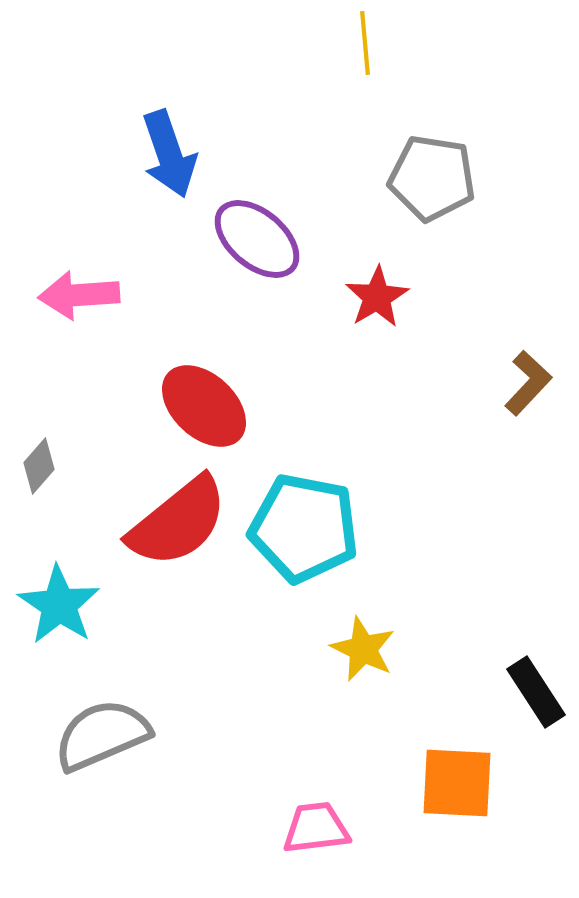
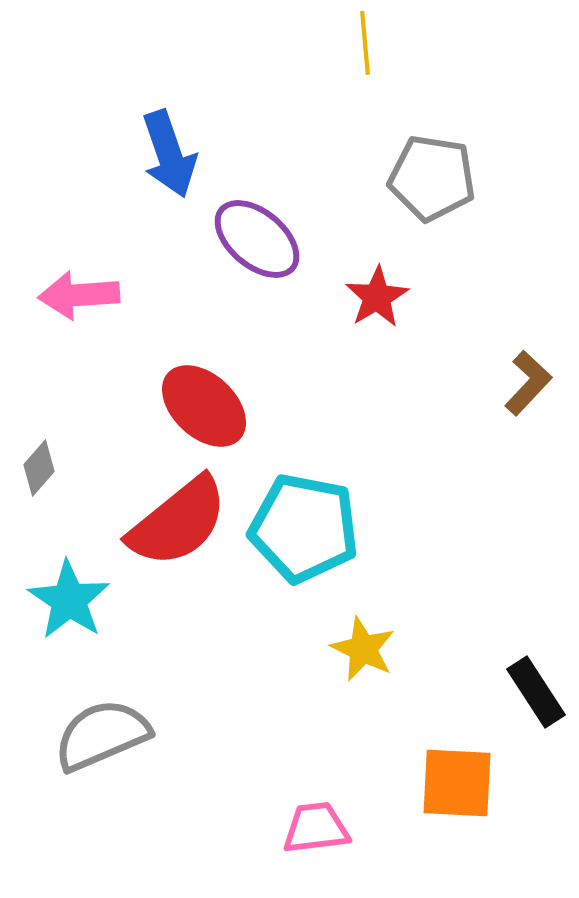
gray diamond: moved 2 px down
cyan star: moved 10 px right, 5 px up
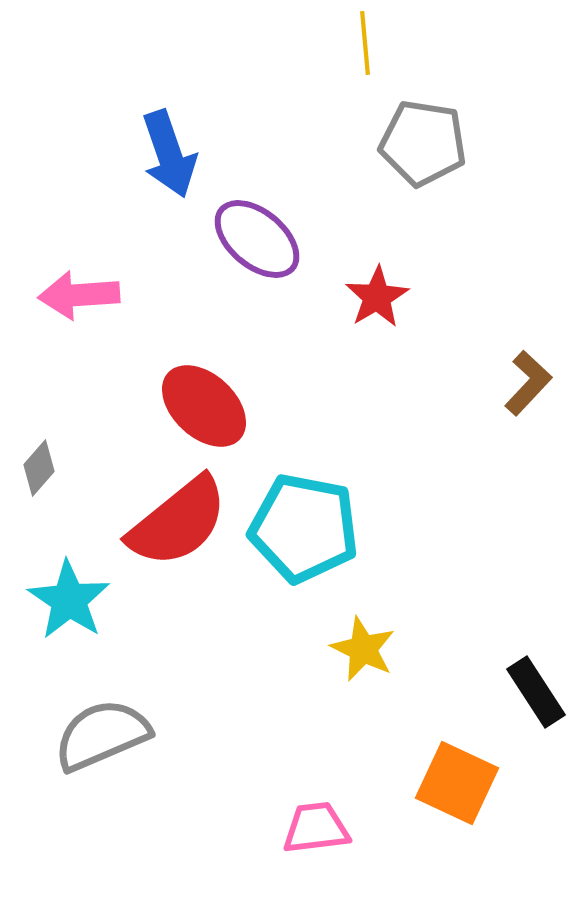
gray pentagon: moved 9 px left, 35 px up
orange square: rotated 22 degrees clockwise
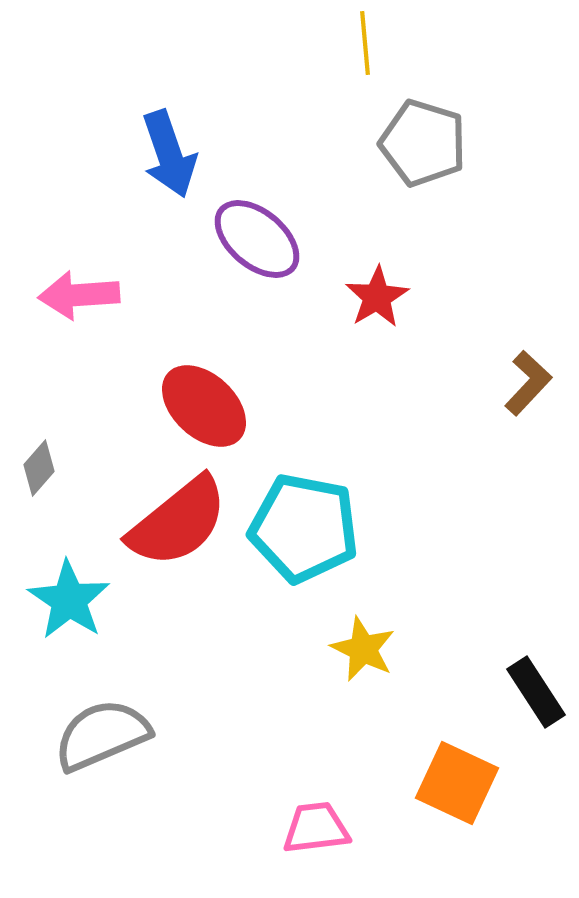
gray pentagon: rotated 8 degrees clockwise
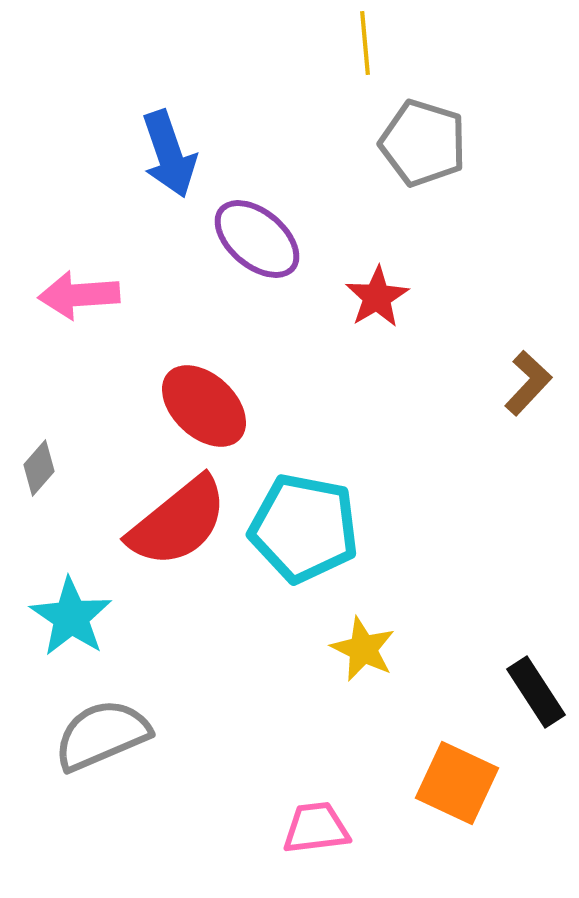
cyan star: moved 2 px right, 17 px down
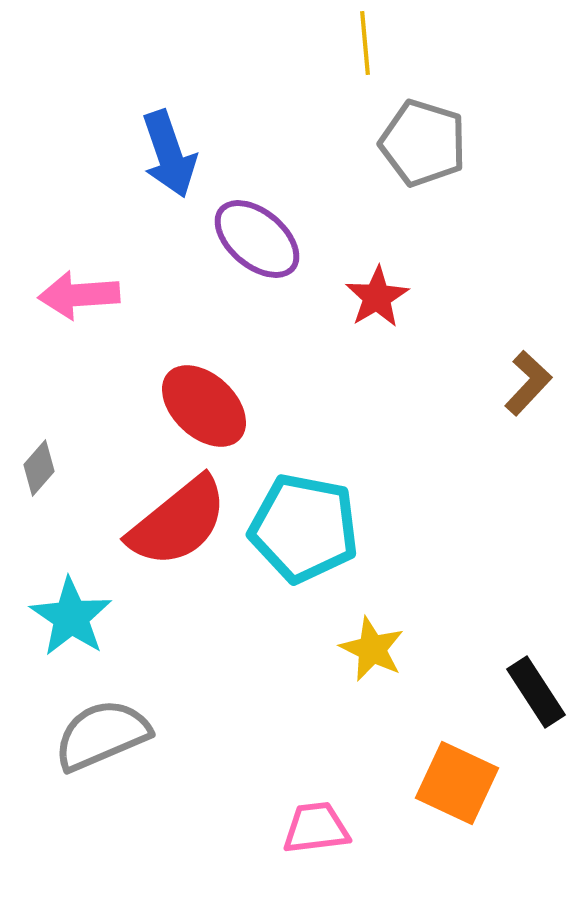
yellow star: moved 9 px right
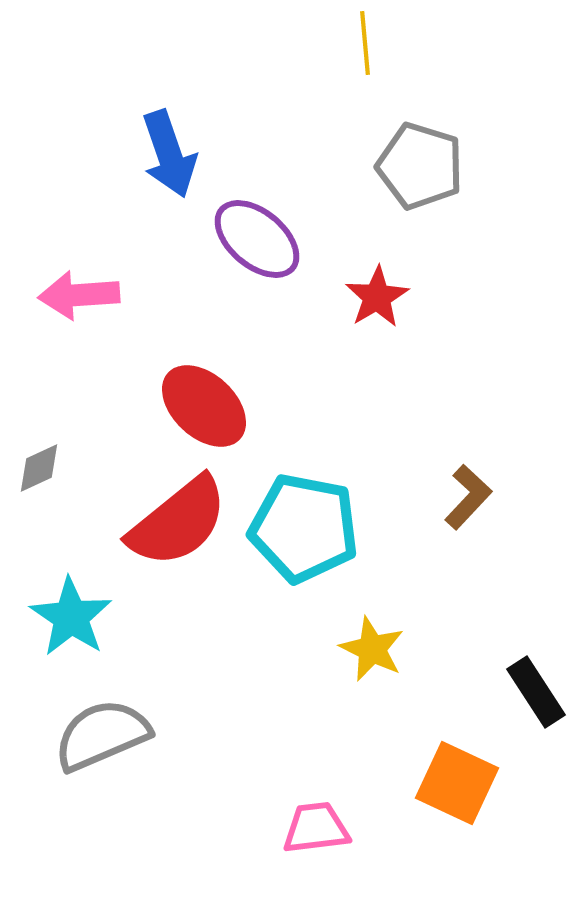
gray pentagon: moved 3 px left, 23 px down
brown L-shape: moved 60 px left, 114 px down
gray diamond: rotated 24 degrees clockwise
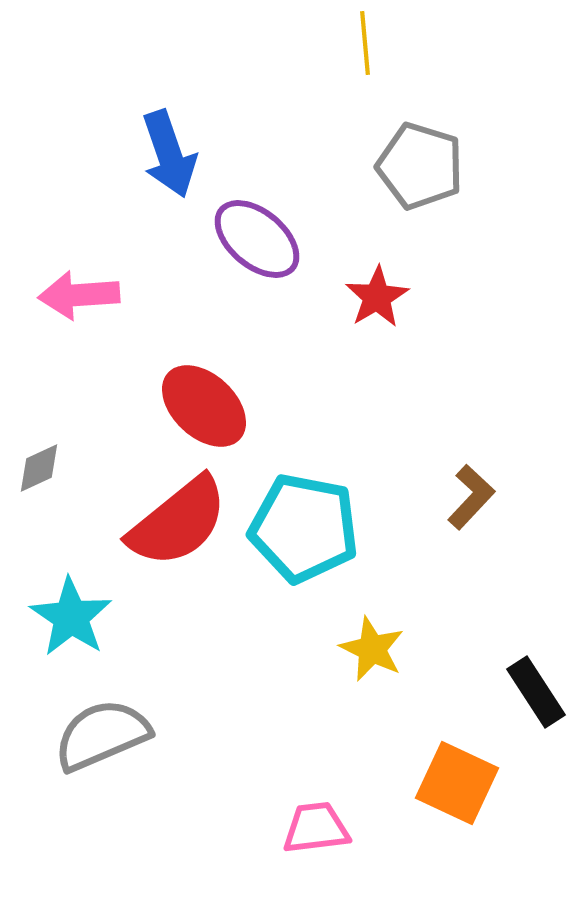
brown L-shape: moved 3 px right
